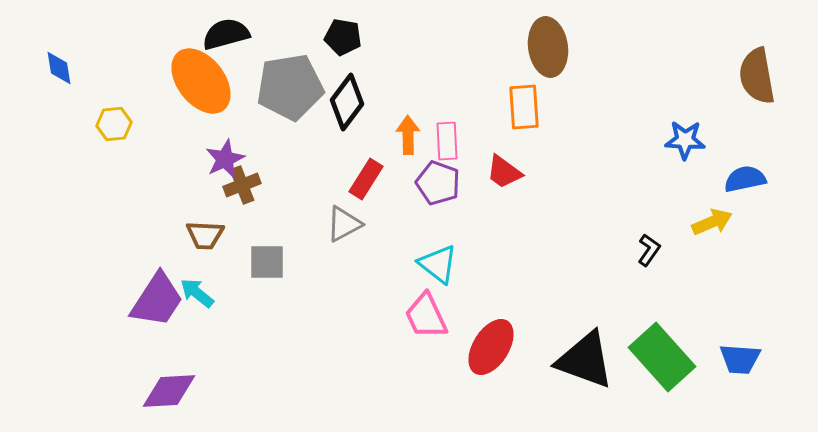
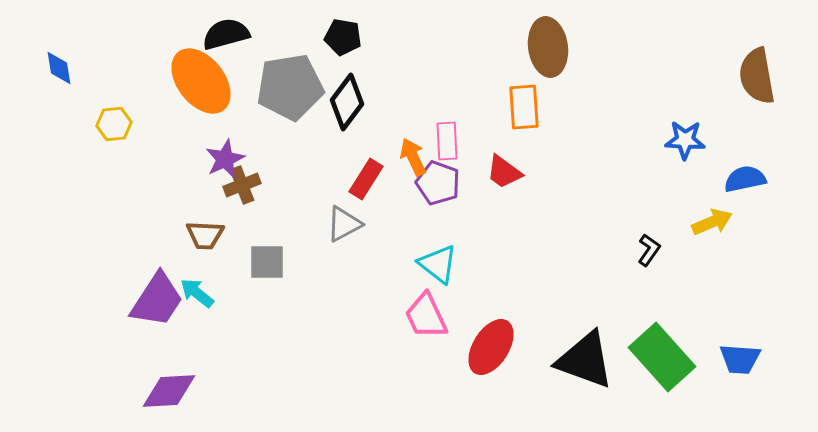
orange arrow: moved 5 px right, 22 px down; rotated 24 degrees counterclockwise
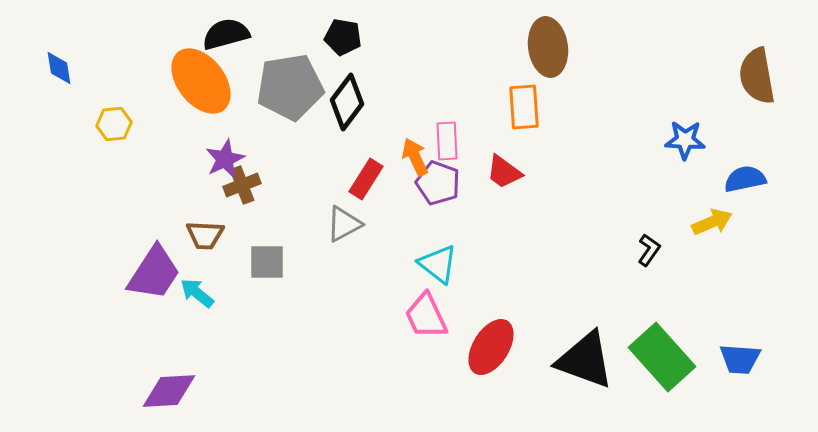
orange arrow: moved 2 px right
purple trapezoid: moved 3 px left, 27 px up
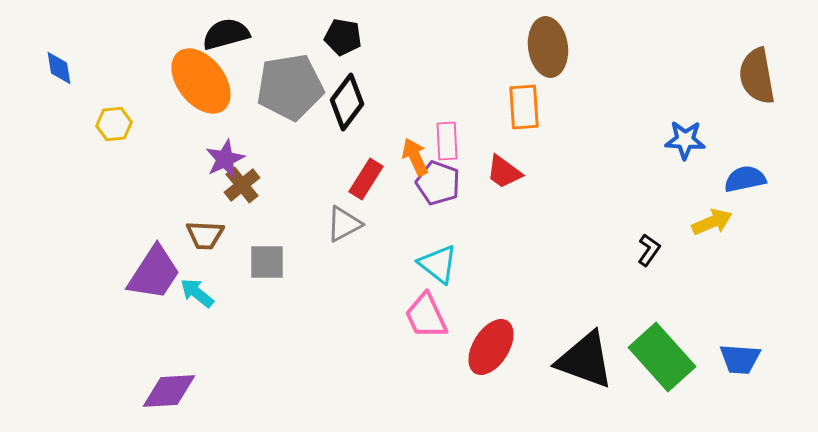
brown cross: rotated 18 degrees counterclockwise
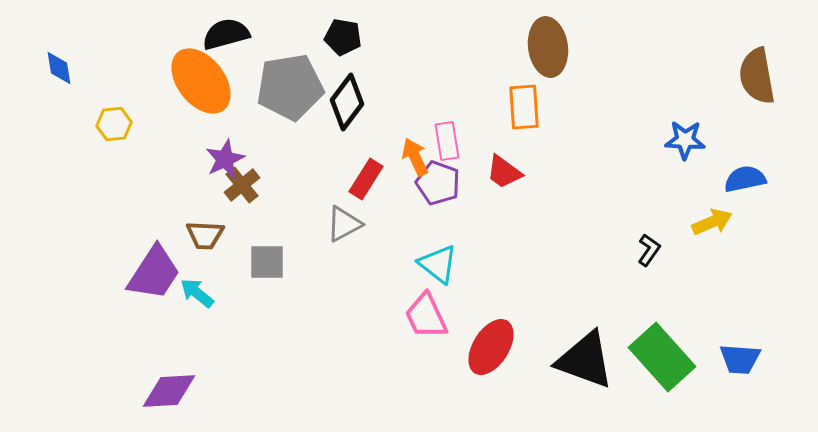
pink rectangle: rotated 6 degrees counterclockwise
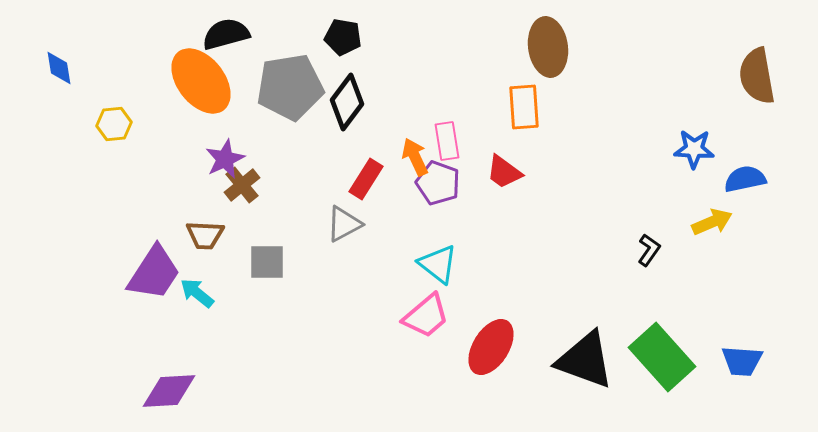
blue star: moved 9 px right, 9 px down
pink trapezoid: rotated 105 degrees counterclockwise
blue trapezoid: moved 2 px right, 2 px down
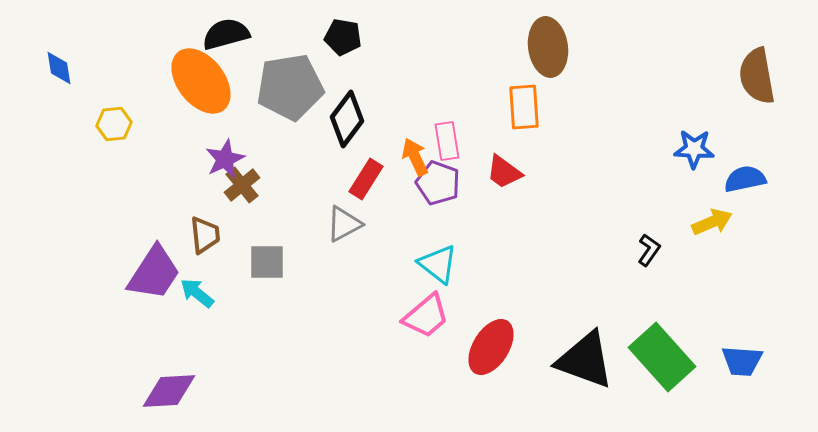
black diamond: moved 17 px down
brown trapezoid: rotated 99 degrees counterclockwise
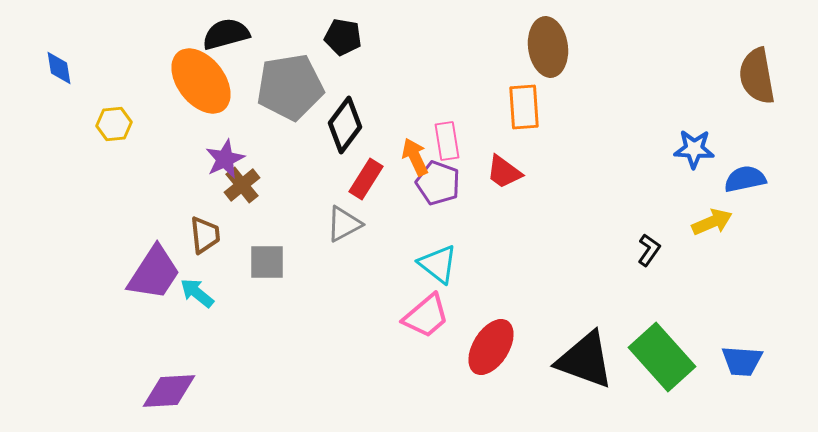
black diamond: moved 2 px left, 6 px down
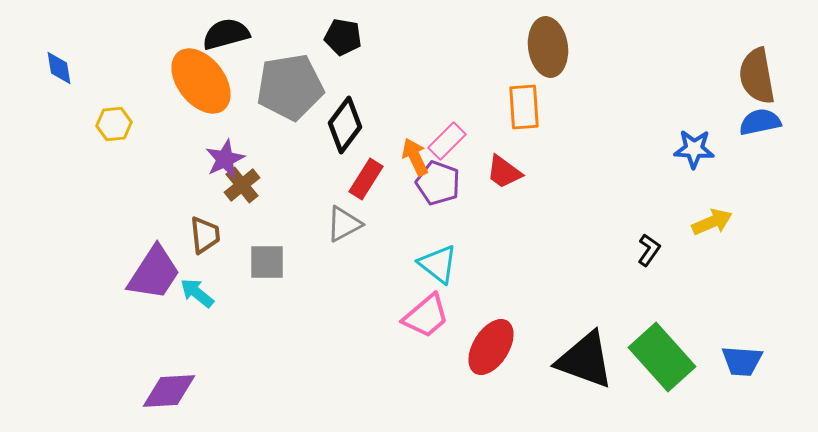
pink rectangle: rotated 54 degrees clockwise
blue semicircle: moved 15 px right, 57 px up
